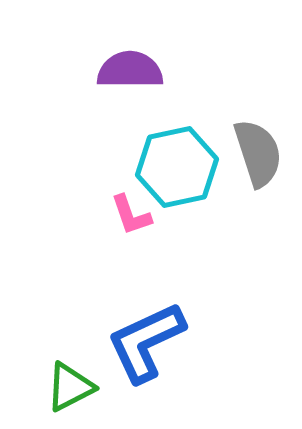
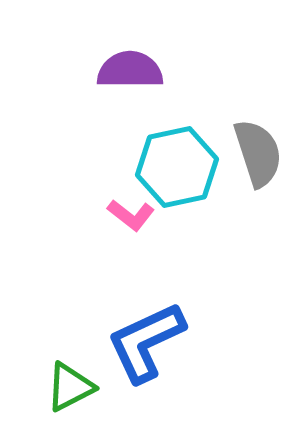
pink L-shape: rotated 33 degrees counterclockwise
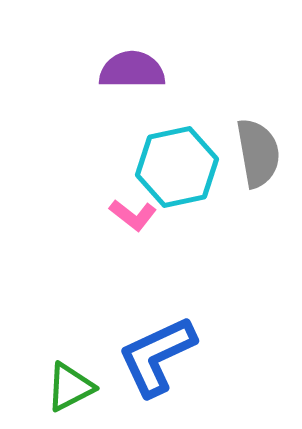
purple semicircle: moved 2 px right
gray semicircle: rotated 8 degrees clockwise
pink L-shape: moved 2 px right
blue L-shape: moved 11 px right, 14 px down
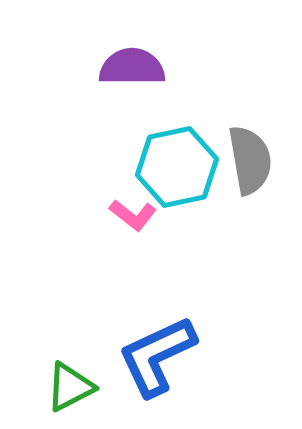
purple semicircle: moved 3 px up
gray semicircle: moved 8 px left, 7 px down
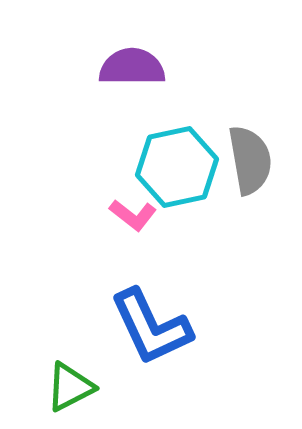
blue L-shape: moved 6 px left, 29 px up; rotated 90 degrees counterclockwise
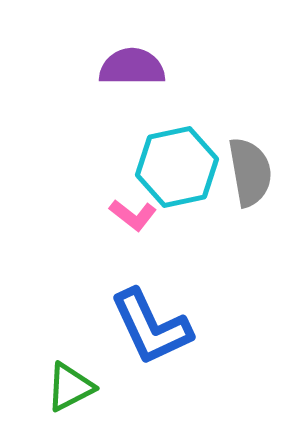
gray semicircle: moved 12 px down
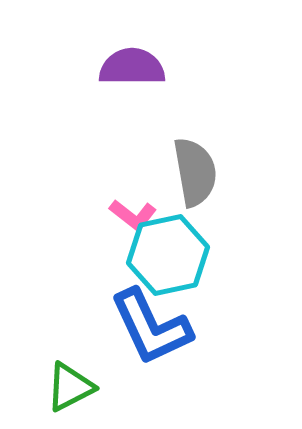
cyan hexagon: moved 9 px left, 88 px down
gray semicircle: moved 55 px left
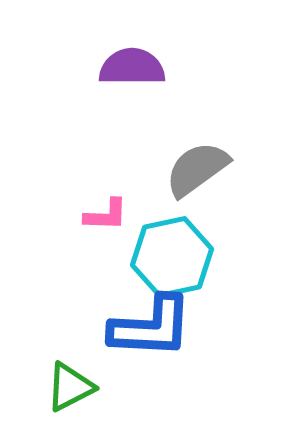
gray semicircle: moved 2 px right, 3 px up; rotated 116 degrees counterclockwise
pink L-shape: moved 27 px left; rotated 36 degrees counterclockwise
cyan hexagon: moved 4 px right, 2 px down
blue L-shape: rotated 62 degrees counterclockwise
